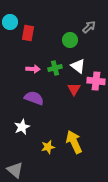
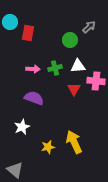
white triangle: rotated 42 degrees counterclockwise
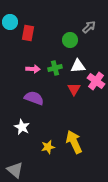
pink cross: rotated 30 degrees clockwise
white star: rotated 21 degrees counterclockwise
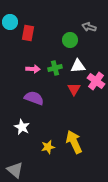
gray arrow: rotated 120 degrees counterclockwise
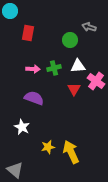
cyan circle: moved 11 px up
green cross: moved 1 px left
yellow arrow: moved 3 px left, 10 px down
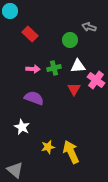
red rectangle: moved 2 px right, 1 px down; rotated 56 degrees counterclockwise
pink cross: moved 1 px up
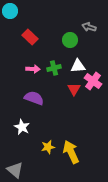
red rectangle: moved 3 px down
pink cross: moved 3 px left, 1 px down
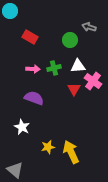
red rectangle: rotated 14 degrees counterclockwise
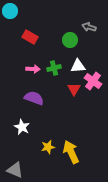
gray triangle: rotated 18 degrees counterclockwise
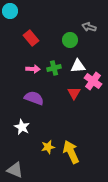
red rectangle: moved 1 px right, 1 px down; rotated 21 degrees clockwise
red triangle: moved 4 px down
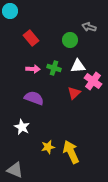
green cross: rotated 32 degrees clockwise
red triangle: rotated 16 degrees clockwise
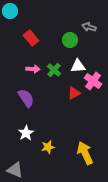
green cross: moved 2 px down; rotated 24 degrees clockwise
red triangle: rotated 16 degrees clockwise
purple semicircle: moved 8 px left; rotated 36 degrees clockwise
white star: moved 4 px right, 6 px down; rotated 14 degrees clockwise
yellow arrow: moved 14 px right, 1 px down
